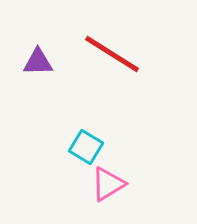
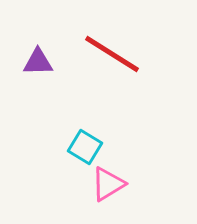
cyan square: moved 1 px left
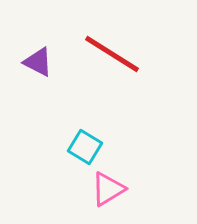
purple triangle: rotated 28 degrees clockwise
pink triangle: moved 5 px down
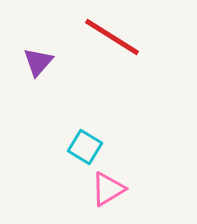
red line: moved 17 px up
purple triangle: rotated 44 degrees clockwise
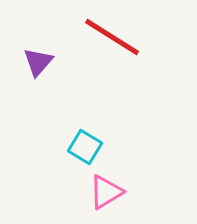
pink triangle: moved 2 px left, 3 px down
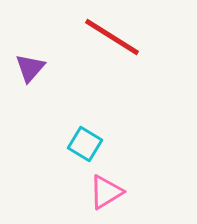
purple triangle: moved 8 px left, 6 px down
cyan square: moved 3 px up
